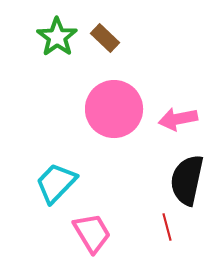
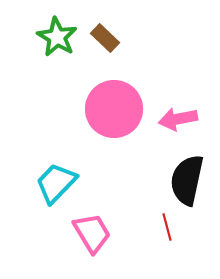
green star: rotated 6 degrees counterclockwise
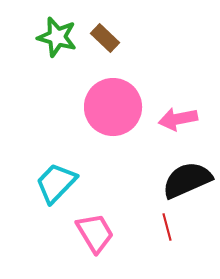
green star: rotated 15 degrees counterclockwise
pink circle: moved 1 px left, 2 px up
black semicircle: rotated 54 degrees clockwise
pink trapezoid: moved 3 px right
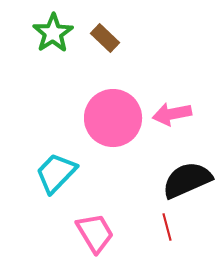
green star: moved 4 px left, 4 px up; rotated 24 degrees clockwise
pink circle: moved 11 px down
pink arrow: moved 6 px left, 5 px up
cyan trapezoid: moved 10 px up
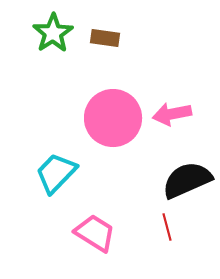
brown rectangle: rotated 36 degrees counterclockwise
pink trapezoid: rotated 27 degrees counterclockwise
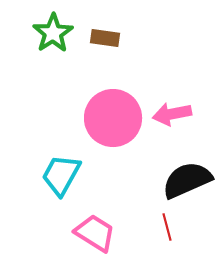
cyan trapezoid: moved 5 px right, 2 px down; rotated 15 degrees counterclockwise
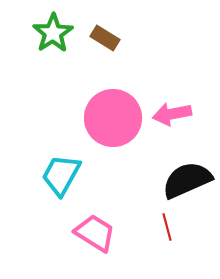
brown rectangle: rotated 24 degrees clockwise
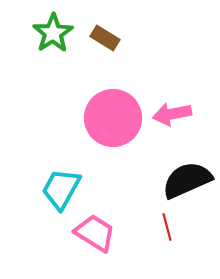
cyan trapezoid: moved 14 px down
